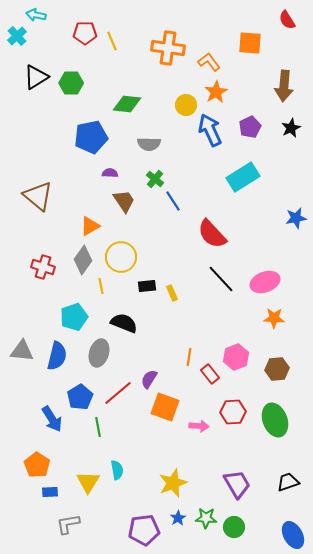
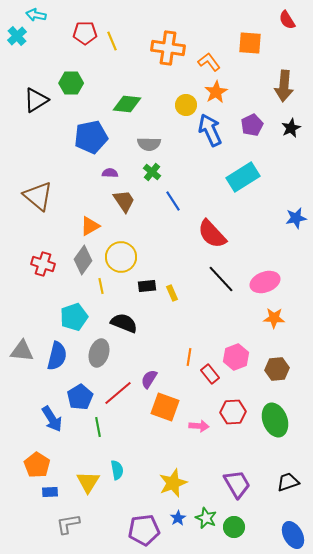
black triangle at (36, 77): moved 23 px down
purple pentagon at (250, 127): moved 2 px right, 2 px up
green cross at (155, 179): moved 3 px left, 7 px up
red cross at (43, 267): moved 3 px up
green star at (206, 518): rotated 20 degrees clockwise
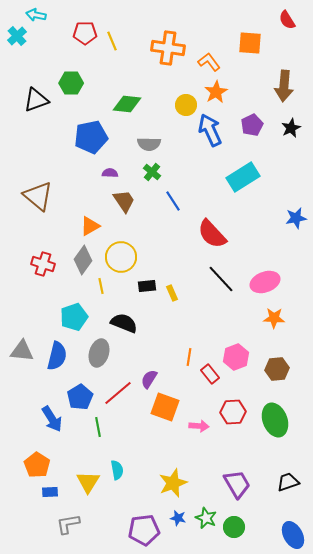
black triangle at (36, 100): rotated 12 degrees clockwise
blue star at (178, 518): rotated 28 degrees counterclockwise
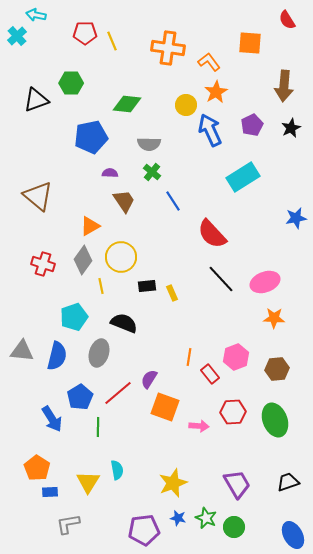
green line at (98, 427): rotated 12 degrees clockwise
orange pentagon at (37, 465): moved 3 px down
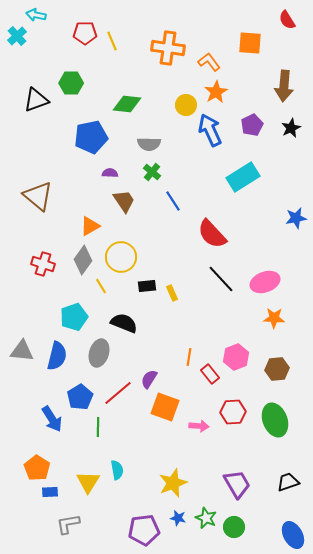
yellow line at (101, 286): rotated 21 degrees counterclockwise
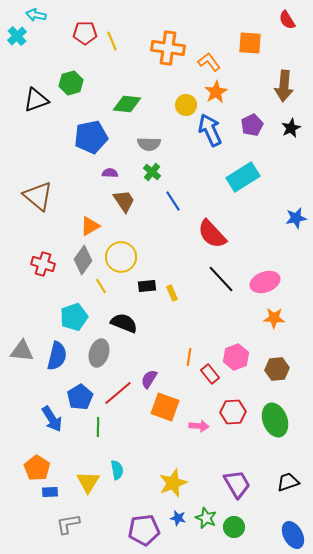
green hexagon at (71, 83): rotated 15 degrees counterclockwise
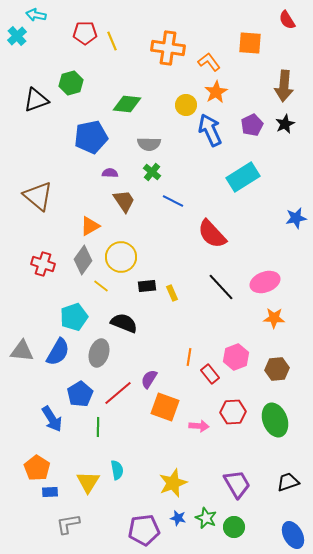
black star at (291, 128): moved 6 px left, 4 px up
blue line at (173, 201): rotated 30 degrees counterclockwise
black line at (221, 279): moved 8 px down
yellow line at (101, 286): rotated 21 degrees counterclockwise
blue semicircle at (57, 356): moved 1 px right, 4 px up; rotated 16 degrees clockwise
blue pentagon at (80, 397): moved 3 px up
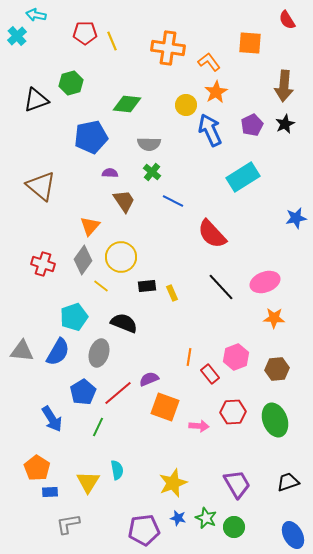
brown triangle at (38, 196): moved 3 px right, 10 px up
orange triangle at (90, 226): rotated 20 degrees counterclockwise
purple semicircle at (149, 379): rotated 36 degrees clockwise
blue pentagon at (80, 394): moved 3 px right, 2 px up
green line at (98, 427): rotated 24 degrees clockwise
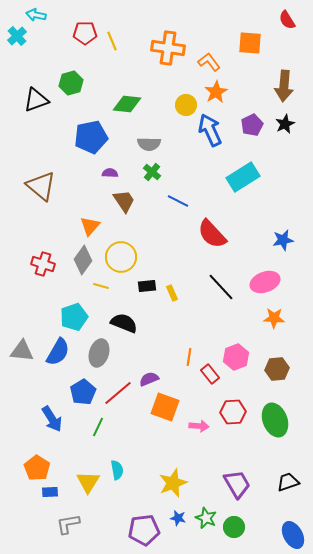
blue line at (173, 201): moved 5 px right
blue star at (296, 218): moved 13 px left, 22 px down
yellow line at (101, 286): rotated 21 degrees counterclockwise
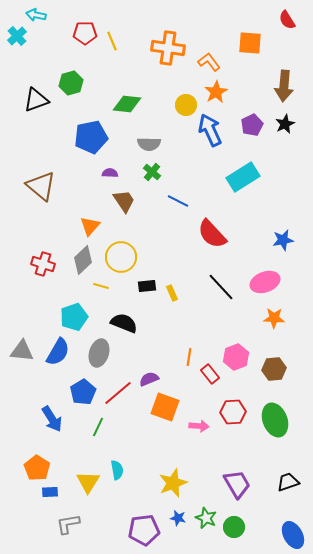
gray diamond at (83, 260): rotated 12 degrees clockwise
brown hexagon at (277, 369): moved 3 px left
